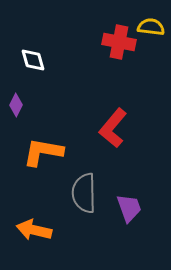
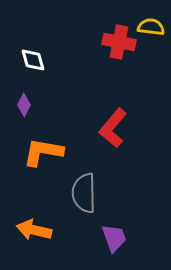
purple diamond: moved 8 px right
purple trapezoid: moved 15 px left, 30 px down
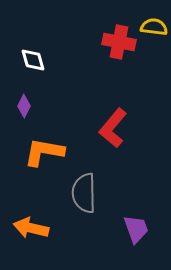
yellow semicircle: moved 3 px right
purple diamond: moved 1 px down
orange L-shape: moved 1 px right
orange arrow: moved 3 px left, 2 px up
purple trapezoid: moved 22 px right, 9 px up
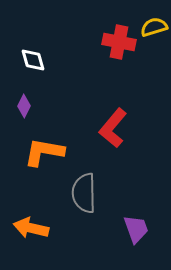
yellow semicircle: rotated 24 degrees counterclockwise
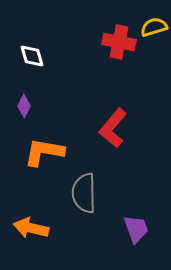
white diamond: moved 1 px left, 4 px up
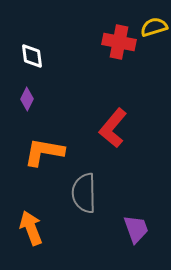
white diamond: rotated 8 degrees clockwise
purple diamond: moved 3 px right, 7 px up
orange arrow: rotated 56 degrees clockwise
